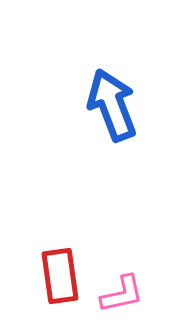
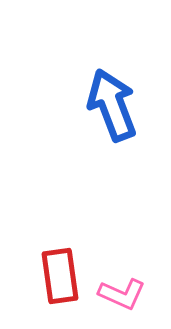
pink L-shape: rotated 36 degrees clockwise
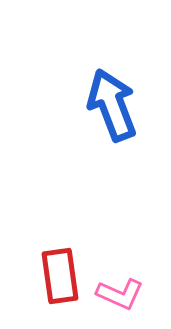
pink L-shape: moved 2 px left
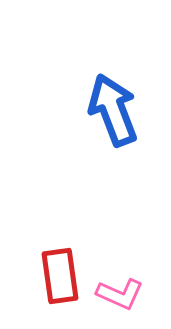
blue arrow: moved 1 px right, 5 px down
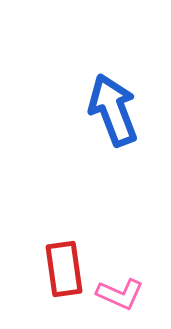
red rectangle: moved 4 px right, 7 px up
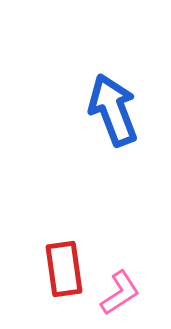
pink L-shape: moved 1 px up; rotated 57 degrees counterclockwise
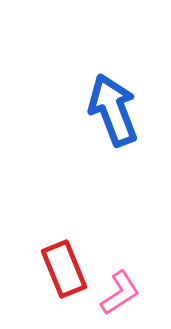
red rectangle: rotated 14 degrees counterclockwise
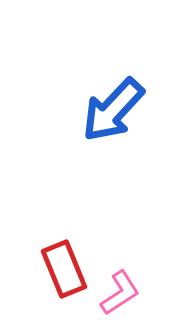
blue arrow: rotated 116 degrees counterclockwise
